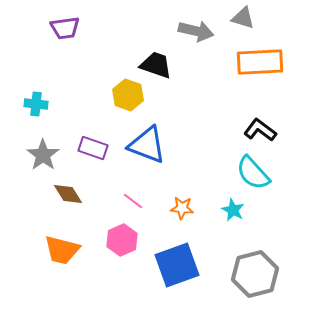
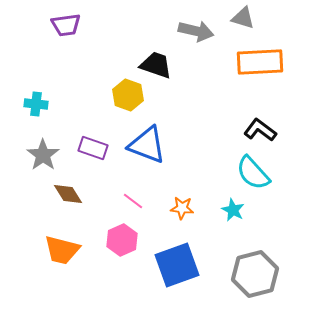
purple trapezoid: moved 1 px right, 3 px up
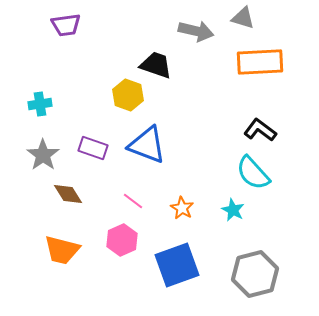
cyan cross: moved 4 px right; rotated 15 degrees counterclockwise
orange star: rotated 25 degrees clockwise
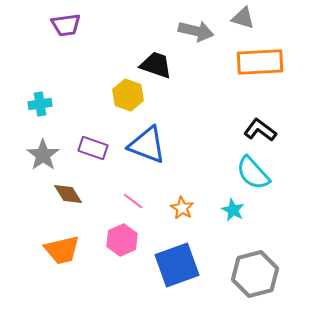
orange trapezoid: rotated 27 degrees counterclockwise
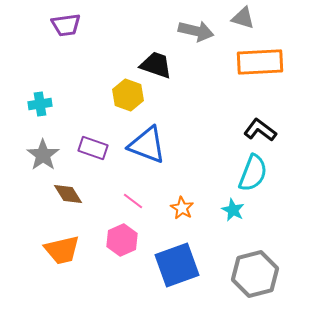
cyan semicircle: rotated 117 degrees counterclockwise
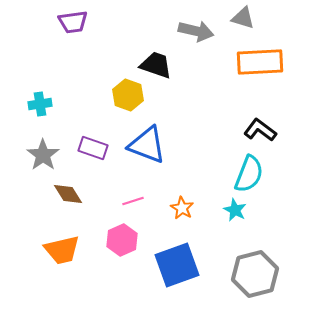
purple trapezoid: moved 7 px right, 3 px up
cyan semicircle: moved 4 px left, 1 px down
pink line: rotated 55 degrees counterclockwise
cyan star: moved 2 px right
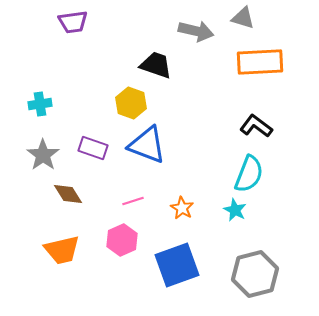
yellow hexagon: moved 3 px right, 8 px down
black L-shape: moved 4 px left, 4 px up
